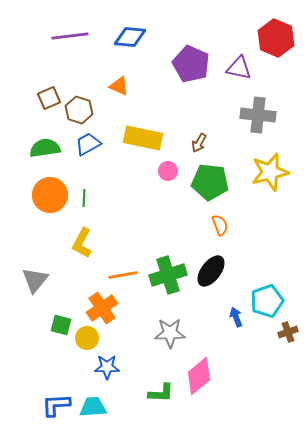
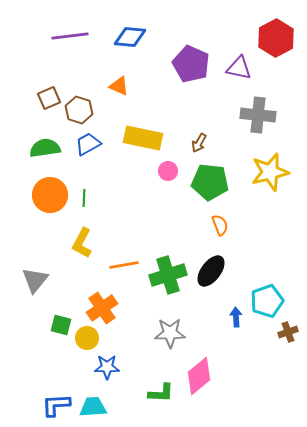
red hexagon: rotated 9 degrees clockwise
orange line: moved 1 px right, 10 px up
blue arrow: rotated 18 degrees clockwise
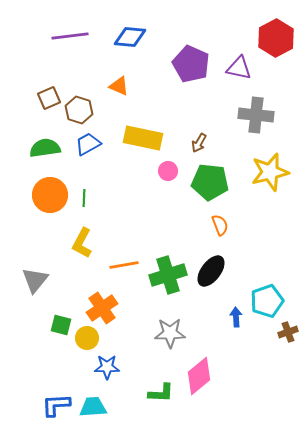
gray cross: moved 2 px left
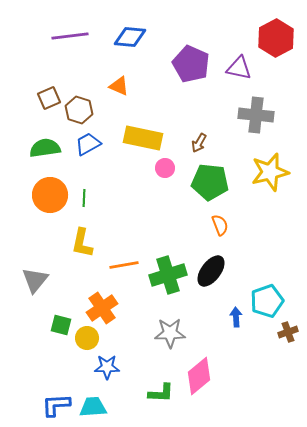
pink circle: moved 3 px left, 3 px up
yellow L-shape: rotated 16 degrees counterclockwise
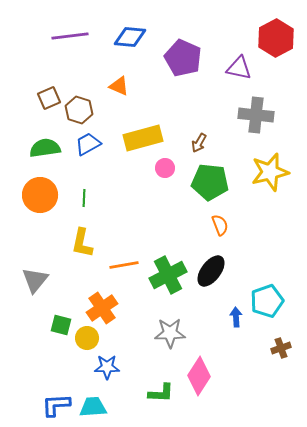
purple pentagon: moved 8 px left, 6 px up
yellow rectangle: rotated 27 degrees counterclockwise
orange circle: moved 10 px left
green cross: rotated 9 degrees counterclockwise
brown cross: moved 7 px left, 16 px down
pink diamond: rotated 18 degrees counterclockwise
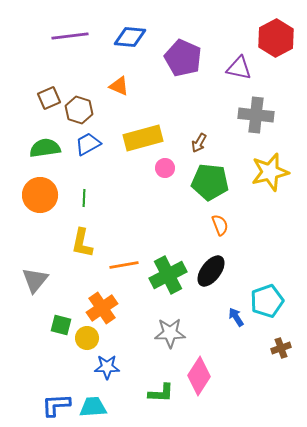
blue arrow: rotated 30 degrees counterclockwise
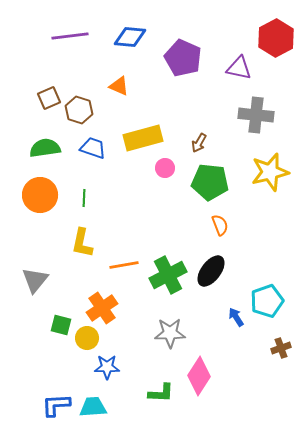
blue trapezoid: moved 5 px right, 4 px down; rotated 48 degrees clockwise
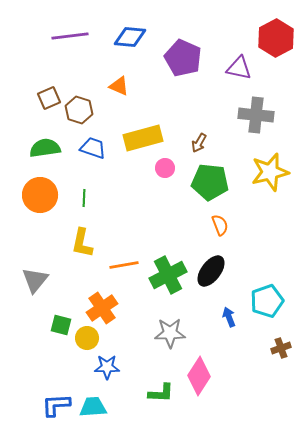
blue arrow: moved 7 px left; rotated 12 degrees clockwise
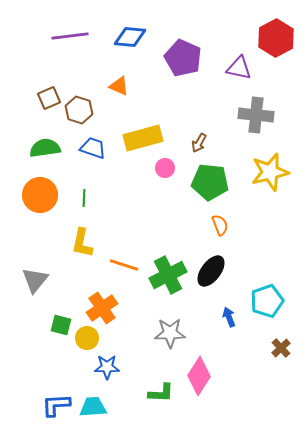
orange line: rotated 28 degrees clockwise
brown cross: rotated 24 degrees counterclockwise
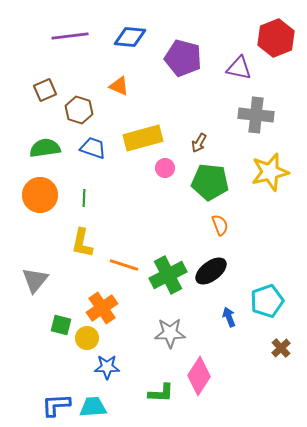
red hexagon: rotated 6 degrees clockwise
purple pentagon: rotated 9 degrees counterclockwise
brown square: moved 4 px left, 8 px up
black ellipse: rotated 16 degrees clockwise
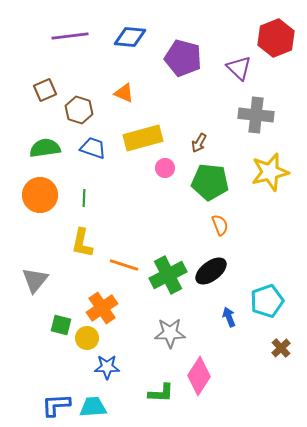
purple triangle: rotated 32 degrees clockwise
orange triangle: moved 5 px right, 7 px down
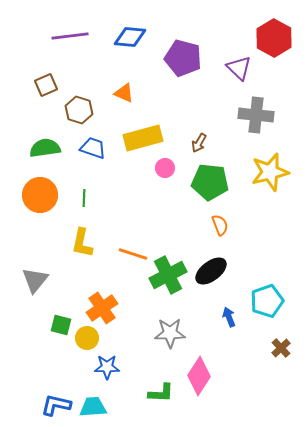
red hexagon: moved 2 px left; rotated 9 degrees counterclockwise
brown square: moved 1 px right, 5 px up
orange line: moved 9 px right, 11 px up
blue L-shape: rotated 16 degrees clockwise
